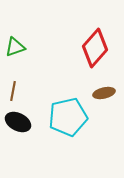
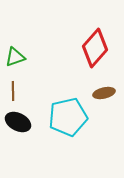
green triangle: moved 10 px down
brown line: rotated 12 degrees counterclockwise
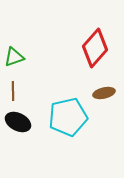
green triangle: moved 1 px left
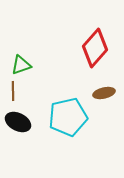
green triangle: moved 7 px right, 8 px down
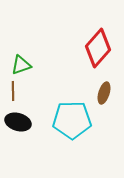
red diamond: moved 3 px right
brown ellipse: rotated 60 degrees counterclockwise
cyan pentagon: moved 4 px right, 3 px down; rotated 12 degrees clockwise
black ellipse: rotated 10 degrees counterclockwise
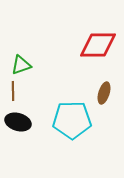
red diamond: moved 3 px up; rotated 48 degrees clockwise
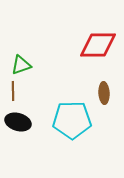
brown ellipse: rotated 20 degrees counterclockwise
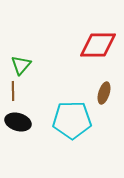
green triangle: rotated 30 degrees counterclockwise
brown ellipse: rotated 20 degrees clockwise
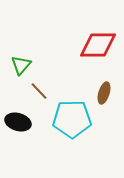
brown line: moved 26 px right; rotated 42 degrees counterclockwise
cyan pentagon: moved 1 px up
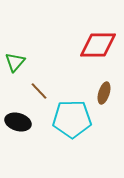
green triangle: moved 6 px left, 3 px up
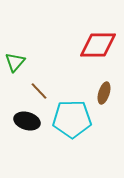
black ellipse: moved 9 px right, 1 px up
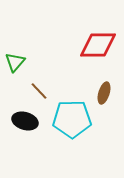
black ellipse: moved 2 px left
